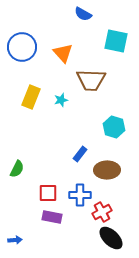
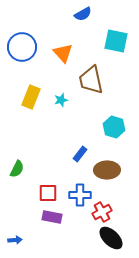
blue semicircle: rotated 60 degrees counterclockwise
brown trapezoid: rotated 76 degrees clockwise
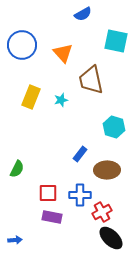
blue circle: moved 2 px up
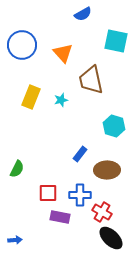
cyan hexagon: moved 1 px up
red cross: rotated 30 degrees counterclockwise
purple rectangle: moved 8 px right
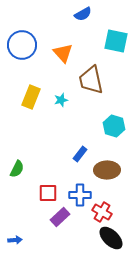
purple rectangle: rotated 54 degrees counterclockwise
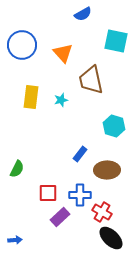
yellow rectangle: rotated 15 degrees counterclockwise
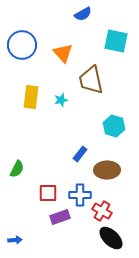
red cross: moved 1 px up
purple rectangle: rotated 24 degrees clockwise
